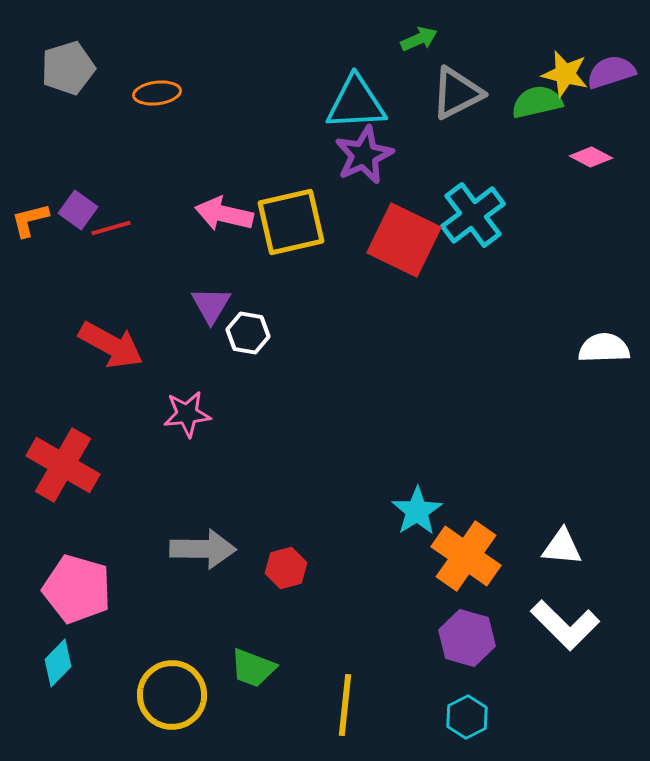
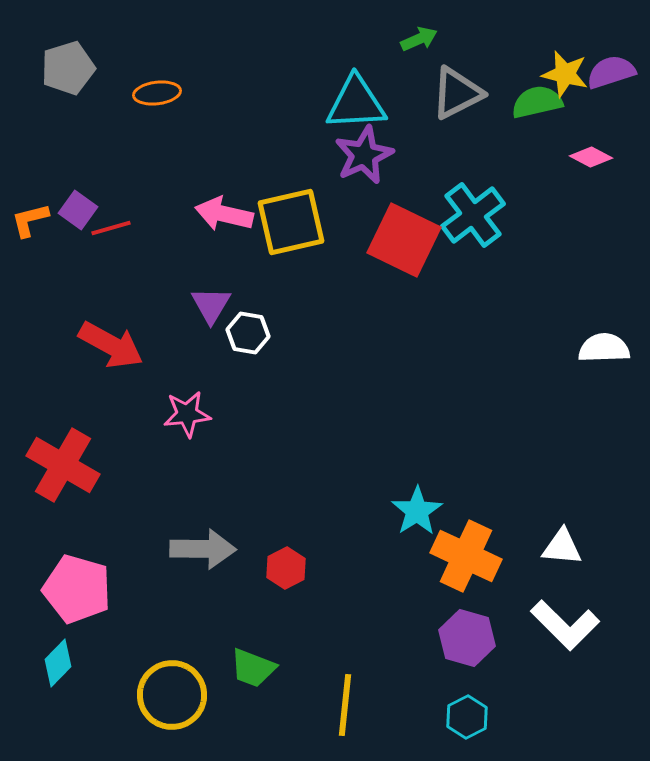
orange cross: rotated 10 degrees counterclockwise
red hexagon: rotated 12 degrees counterclockwise
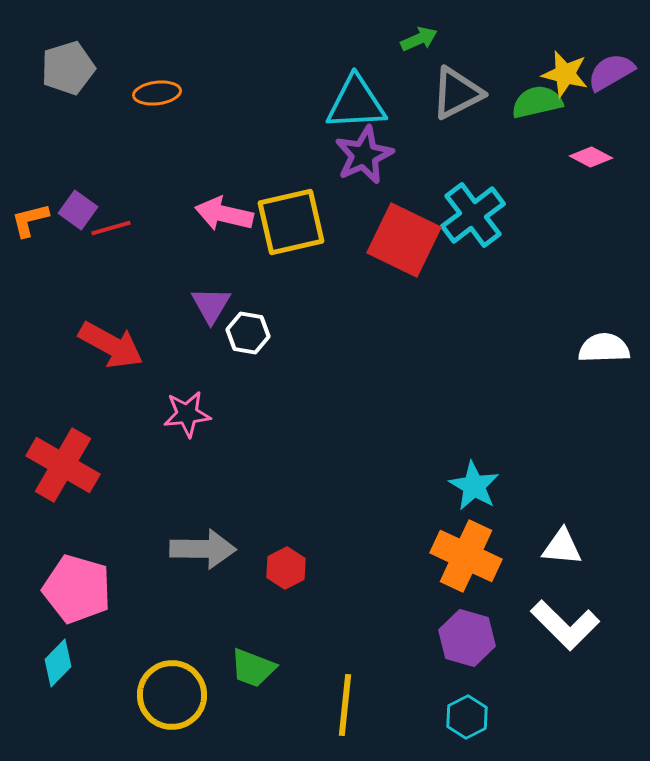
purple semicircle: rotated 12 degrees counterclockwise
cyan star: moved 57 px right, 25 px up; rotated 9 degrees counterclockwise
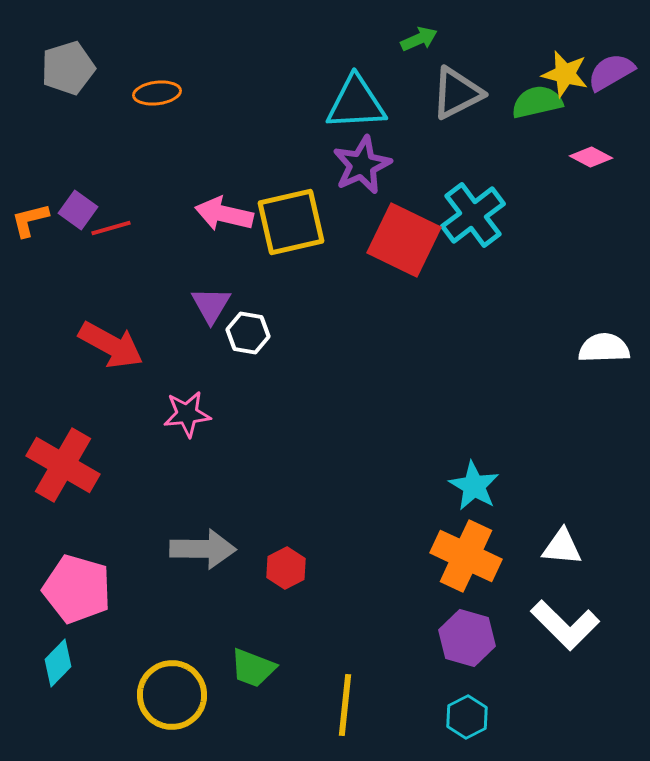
purple star: moved 2 px left, 10 px down
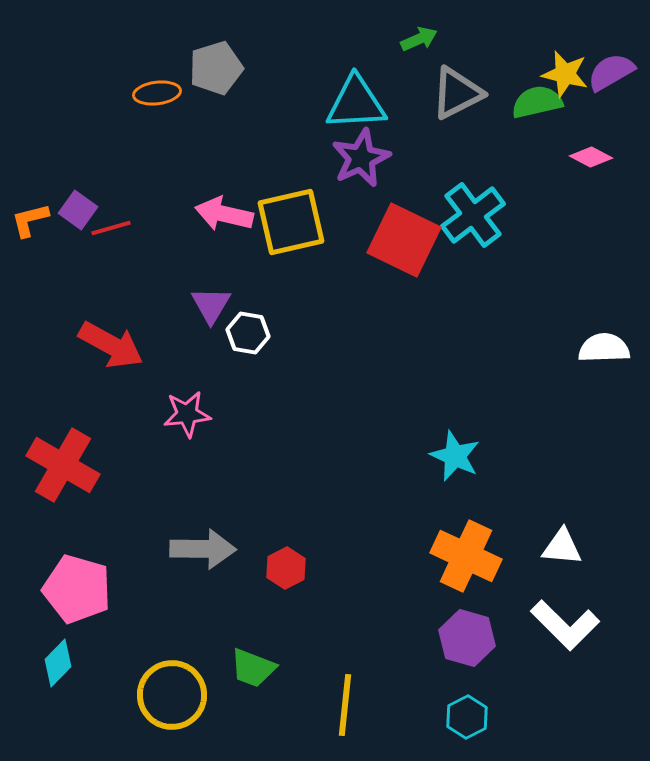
gray pentagon: moved 148 px right
purple star: moved 1 px left, 7 px up
cyan star: moved 19 px left, 30 px up; rotated 6 degrees counterclockwise
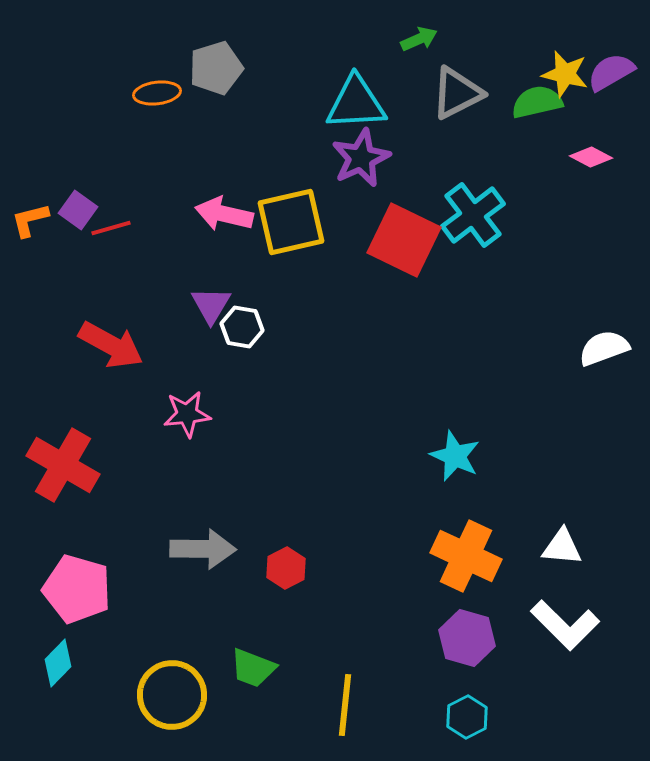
white hexagon: moved 6 px left, 6 px up
white semicircle: rotated 18 degrees counterclockwise
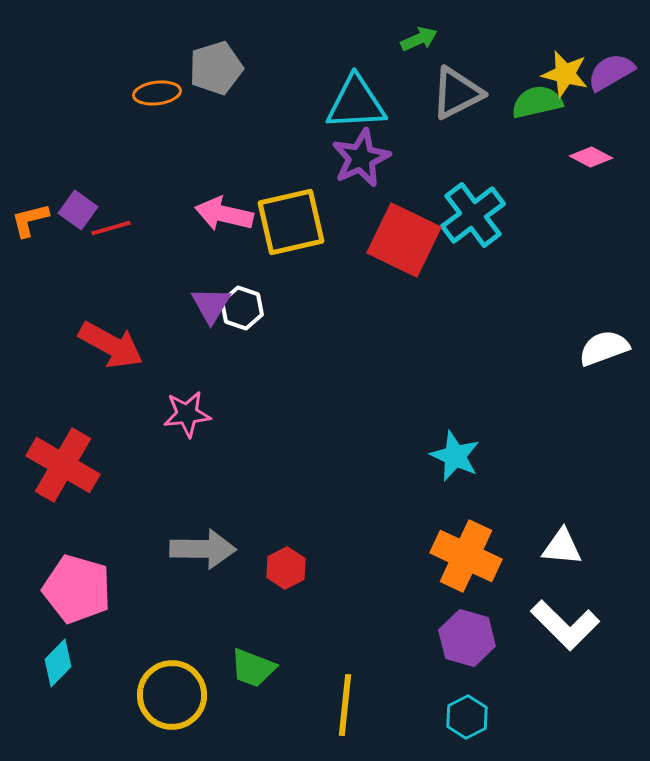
white hexagon: moved 19 px up; rotated 9 degrees clockwise
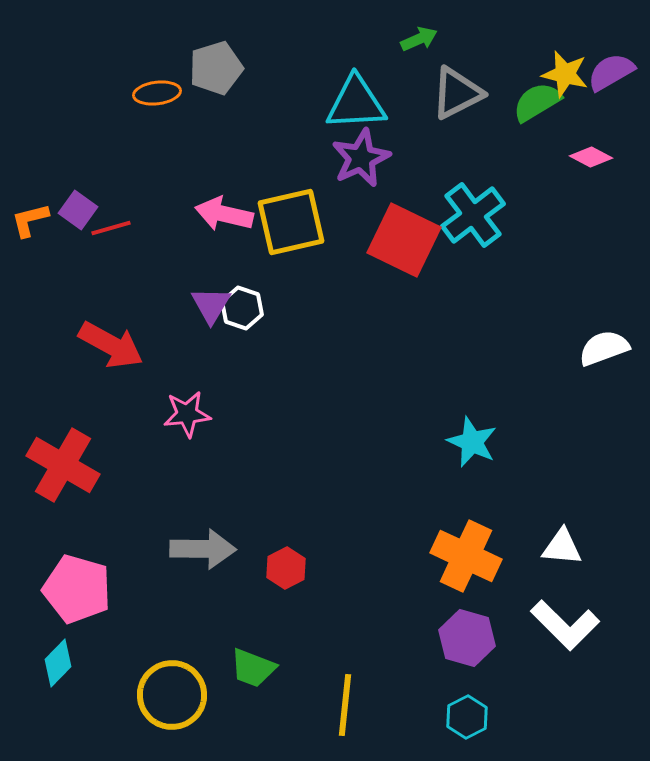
green semicircle: rotated 18 degrees counterclockwise
cyan star: moved 17 px right, 14 px up
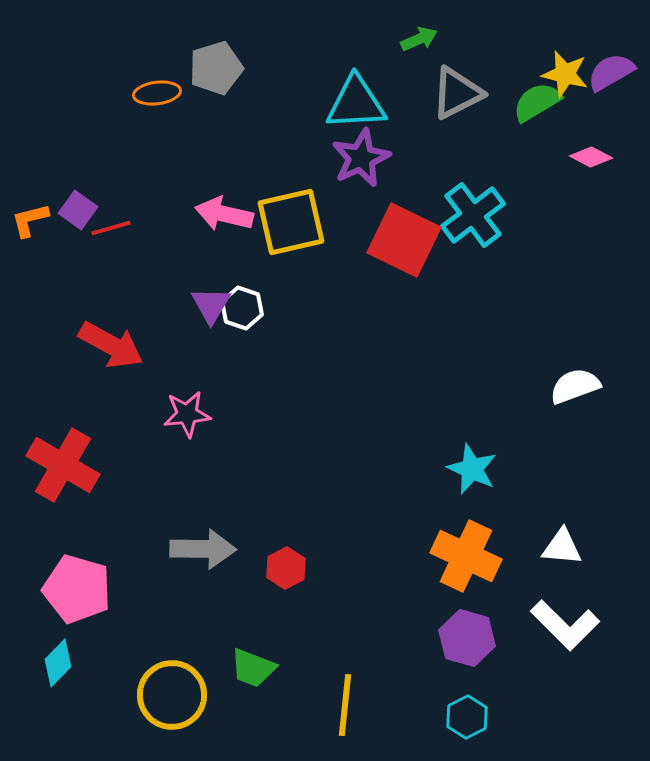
white semicircle: moved 29 px left, 38 px down
cyan star: moved 27 px down
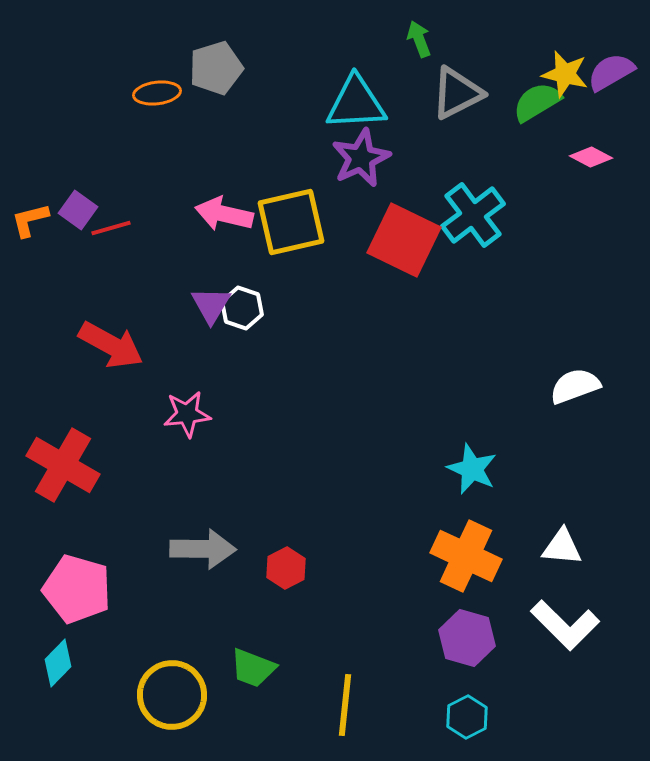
green arrow: rotated 87 degrees counterclockwise
